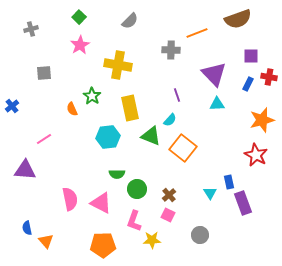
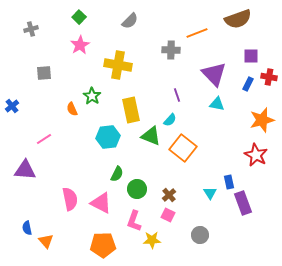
cyan triangle at (217, 104): rotated 14 degrees clockwise
yellow rectangle at (130, 108): moved 1 px right, 2 px down
green semicircle at (117, 174): rotated 63 degrees counterclockwise
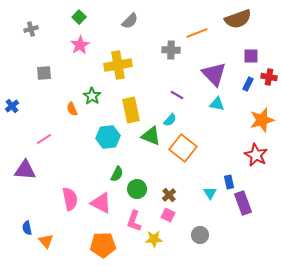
yellow cross at (118, 65): rotated 20 degrees counterclockwise
purple line at (177, 95): rotated 40 degrees counterclockwise
yellow star at (152, 240): moved 2 px right, 1 px up
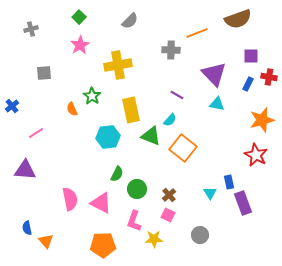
pink line at (44, 139): moved 8 px left, 6 px up
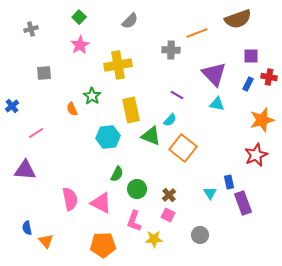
red star at (256, 155): rotated 20 degrees clockwise
